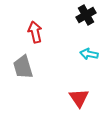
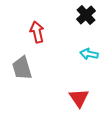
black cross: rotated 12 degrees counterclockwise
red arrow: moved 2 px right
gray trapezoid: moved 1 px left, 1 px down
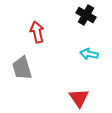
black cross: rotated 18 degrees counterclockwise
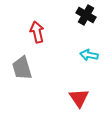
cyan arrow: moved 1 px down
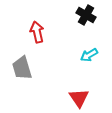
cyan arrow: rotated 42 degrees counterclockwise
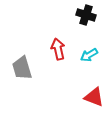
black cross: rotated 12 degrees counterclockwise
red arrow: moved 21 px right, 17 px down
red triangle: moved 15 px right, 1 px up; rotated 35 degrees counterclockwise
